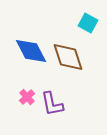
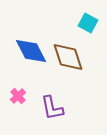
pink cross: moved 9 px left, 1 px up
purple L-shape: moved 4 px down
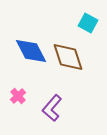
purple L-shape: rotated 52 degrees clockwise
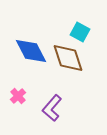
cyan square: moved 8 px left, 9 px down
brown diamond: moved 1 px down
